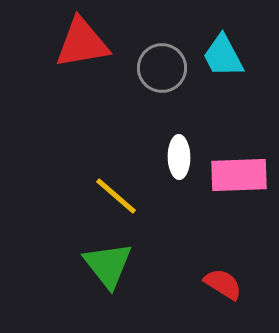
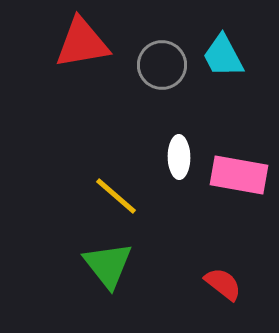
gray circle: moved 3 px up
pink rectangle: rotated 12 degrees clockwise
red semicircle: rotated 6 degrees clockwise
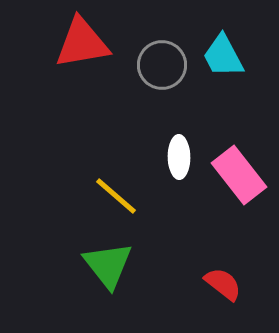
pink rectangle: rotated 42 degrees clockwise
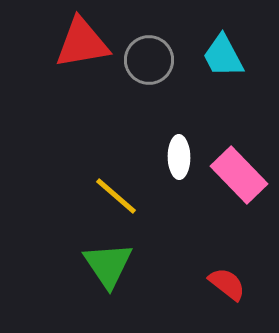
gray circle: moved 13 px left, 5 px up
pink rectangle: rotated 6 degrees counterclockwise
green triangle: rotated 4 degrees clockwise
red semicircle: moved 4 px right
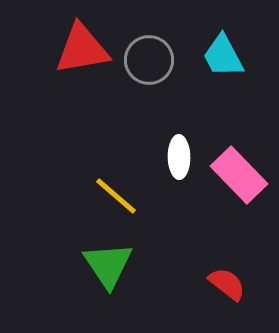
red triangle: moved 6 px down
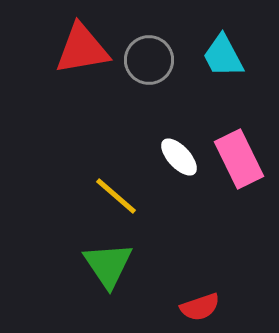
white ellipse: rotated 42 degrees counterclockwise
pink rectangle: moved 16 px up; rotated 18 degrees clockwise
red semicircle: moved 27 px left, 23 px down; rotated 123 degrees clockwise
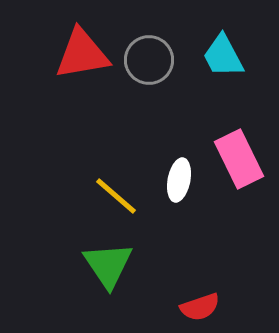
red triangle: moved 5 px down
white ellipse: moved 23 px down; rotated 54 degrees clockwise
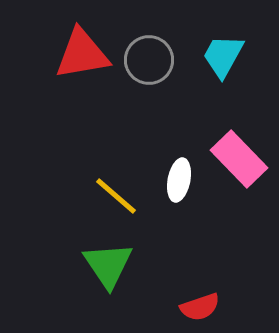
cyan trapezoid: rotated 57 degrees clockwise
pink rectangle: rotated 18 degrees counterclockwise
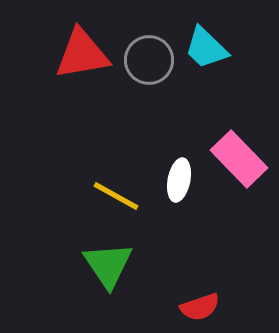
cyan trapezoid: moved 17 px left, 8 px up; rotated 75 degrees counterclockwise
yellow line: rotated 12 degrees counterclockwise
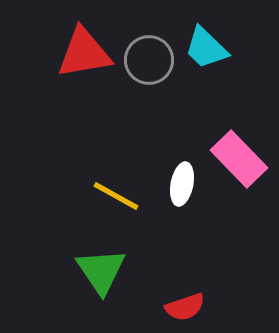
red triangle: moved 2 px right, 1 px up
white ellipse: moved 3 px right, 4 px down
green triangle: moved 7 px left, 6 px down
red semicircle: moved 15 px left
